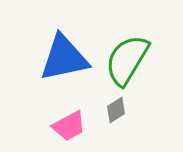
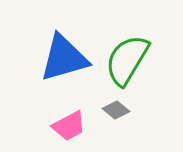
blue triangle: rotated 4 degrees counterclockwise
gray diamond: rotated 72 degrees clockwise
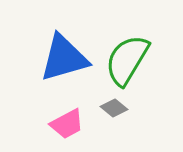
gray diamond: moved 2 px left, 2 px up
pink trapezoid: moved 2 px left, 2 px up
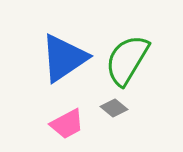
blue triangle: rotated 18 degrees counterclockwise
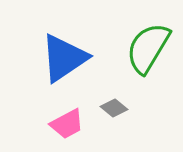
green semicircle: moved 21 px right, 12 px up
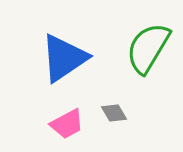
gray diamond: moved 5 px down; rotated 20 degrees clockwise
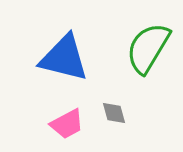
blue triangle: rotated 48 degrees clockwise
gray diamond: rotated 16 degrees clockwise
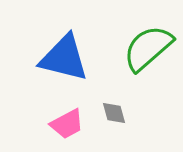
green semicircle: rotated 18 degrees clockwise
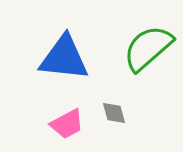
blue triangle: rotated 8 degrees counterclockwise
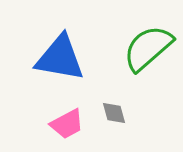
blue triangle: moved 4 px left; rotated 4 degrees clockwise
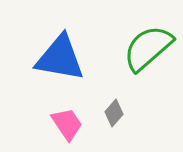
gray diamond: rotated 56 degrees clockwise
pink trapezoid: rotated 96 degrees counterclockwise
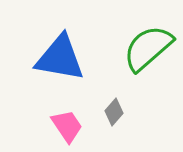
gray diamond: moved 1 px up
pink trapezoid: moved 2 px down
